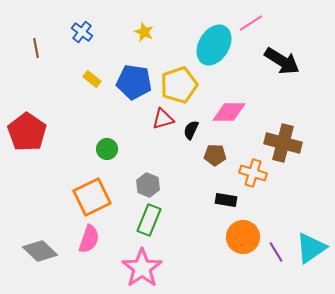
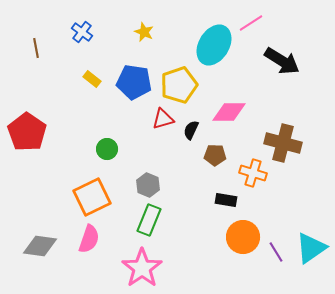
gray diamond: moved 5 px up; rotated 36 degrees counterclockwise
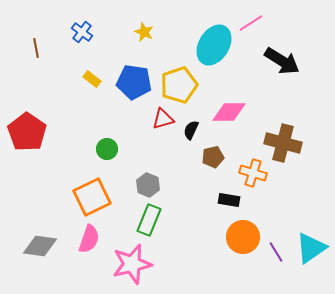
brown pentagon: moved 2 px left, 2 px down; rotated 15 degrees counterclockwise
black rectangle: moved 3 px right
pink star: moved 10 px left, 4 px up; rotated 21 degrees clockwise
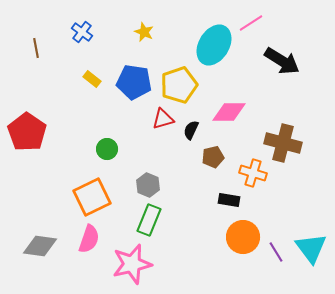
cyan triangle: rotated 32 degrees counterclockwise
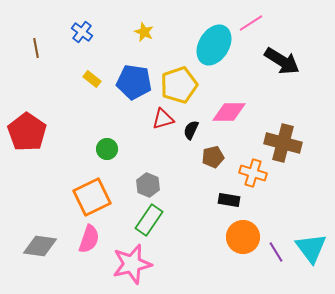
green rectangle: rotated 12 degrees clockwise
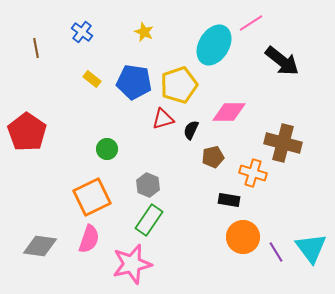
black arrow: rotated 6 degrees clockwise
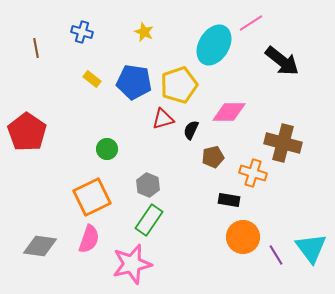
blue cross: rotated 20 degrees counterclockwise
purple line: moved 3 px down
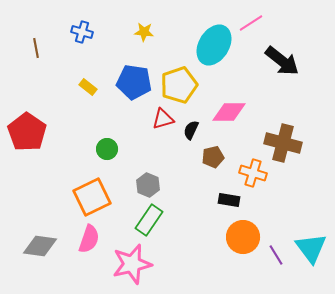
yellow star: rotated 18 degrees counterclockwise
yellow rectangle: moved 4 px left, 8 px down
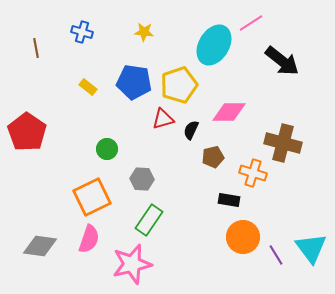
gray hexagon: moved 6 px left, 6 px up; rotated 20 degrees counterclockwise
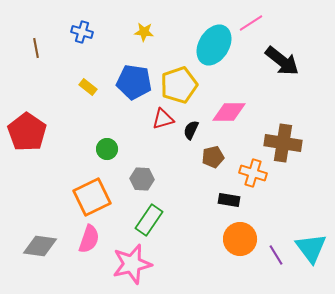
brown cross: rotated 6 degrees counterclockwise
orange circle: moved 3 px left, 2 px down
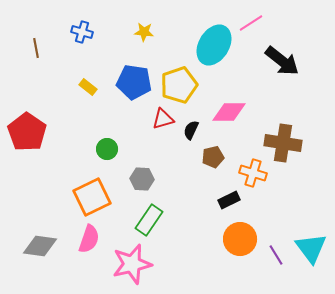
black rectangle: rotated 35 degrees counterclockwise
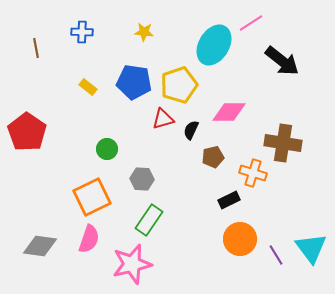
blue cross: rotated 15 degrees counterclockwise
